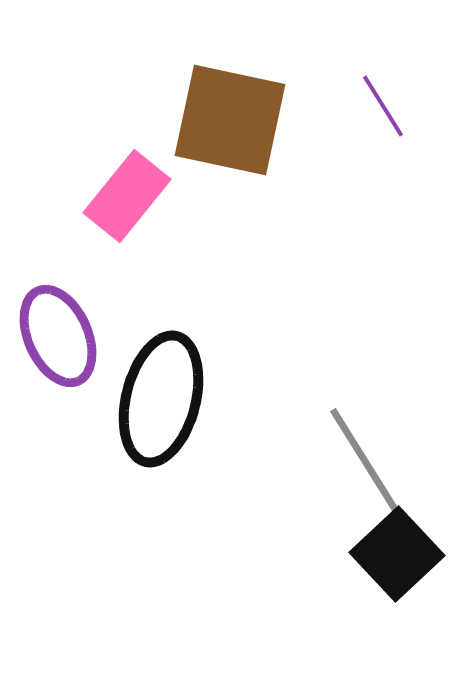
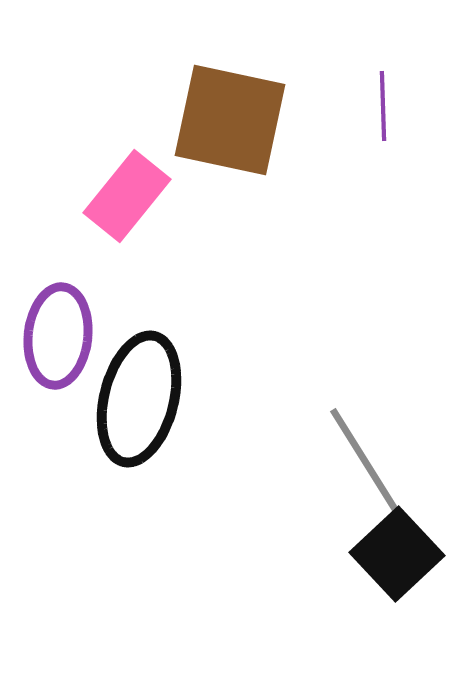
purple line: rotated 30 degrees clockwise
purple ellipse: rotated 30 degrees clockwise
black ellipse: moved 22 px left
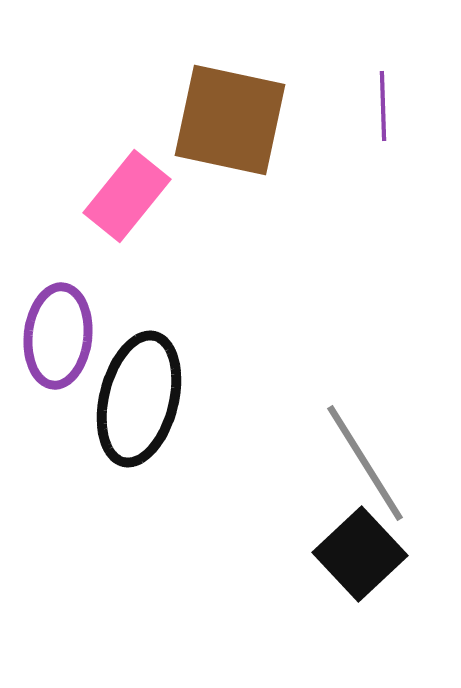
gray line: moved 3 px left, 3 px up
black square: moved 37 px left
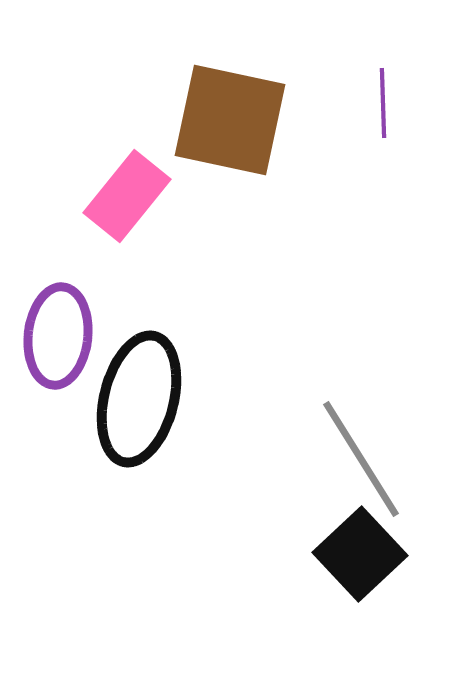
purple line: moved 3 px up
gray line: moved 4 px left, 4 px up
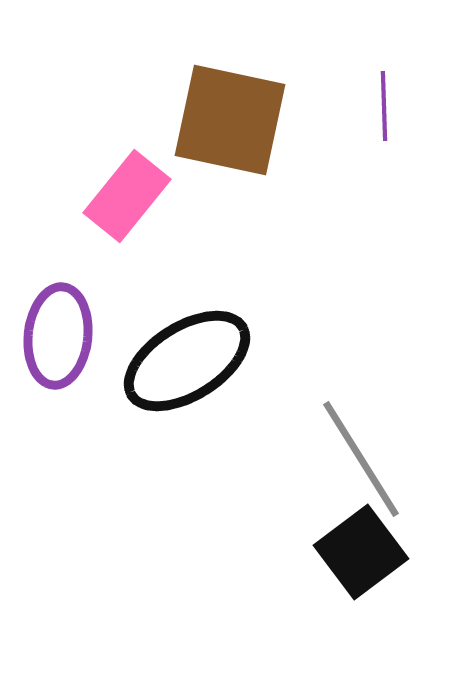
purple line: moved 1 px right, 3 px down
black ellipse: moved 48 px right, 38 px up; rotated 44 degrees clockwise
black square: moved 1 px right, 2 px up; rotated 6 degrees clockwise
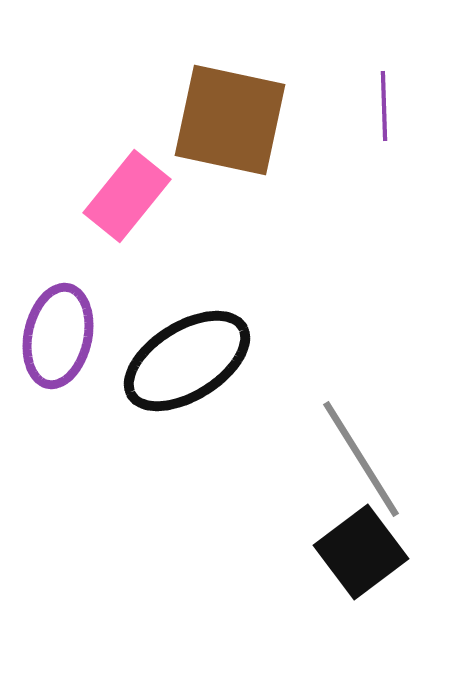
purple ellipse: rotated 6 degrees clockwise
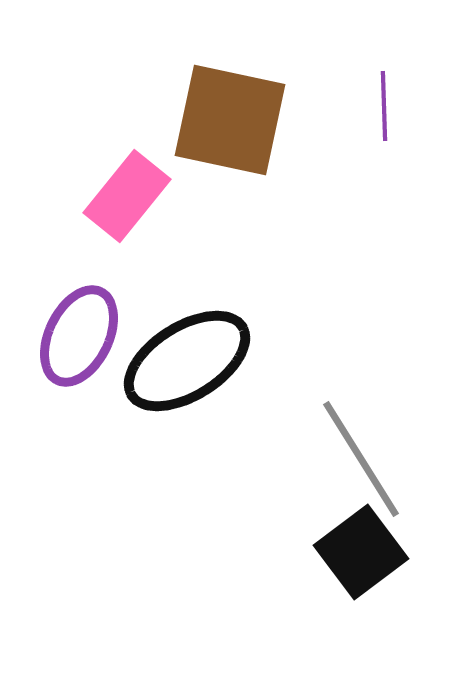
purple ellipse: moved 21 px right; rotated 14 degrees clockwise
